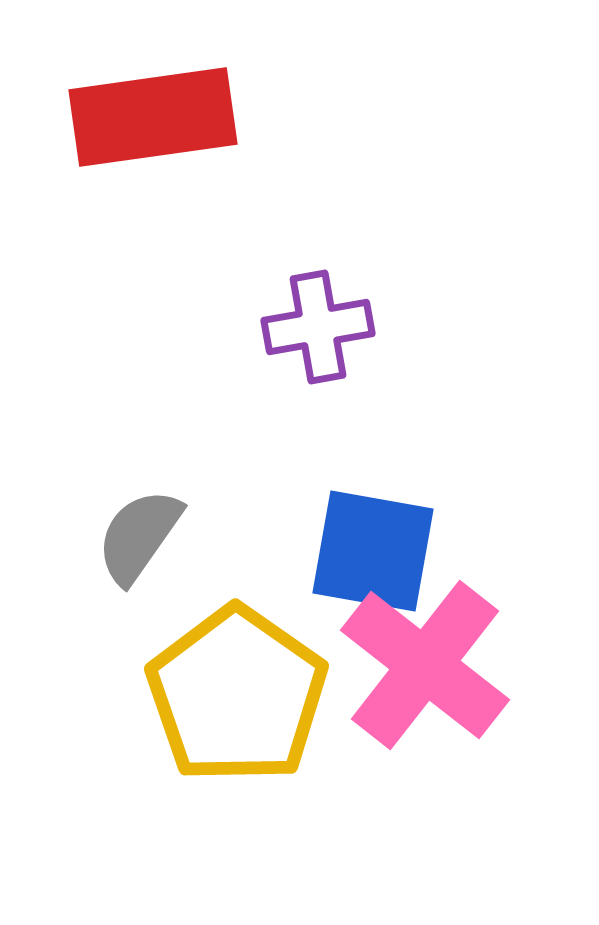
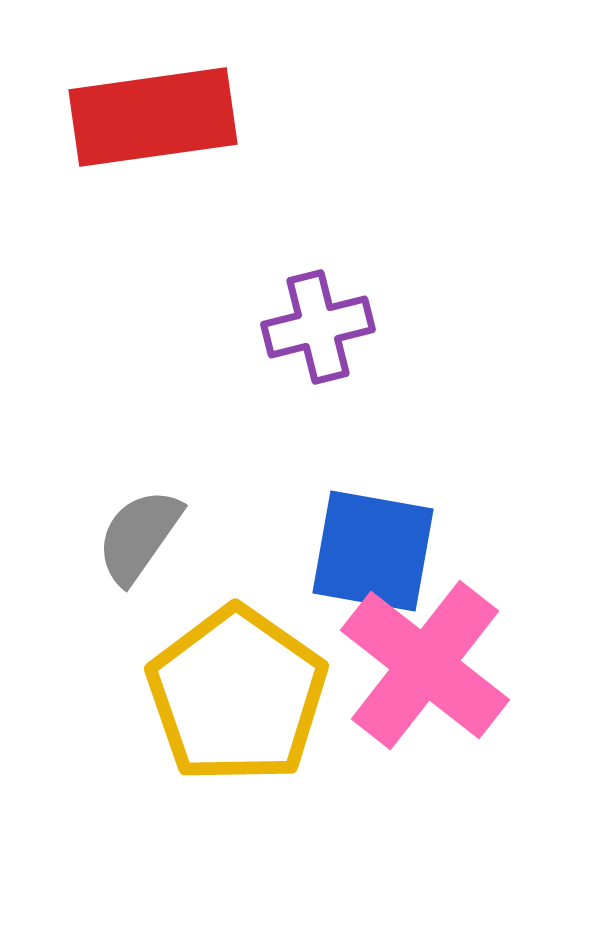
purple cross: rotated 4 degrees counterclockwise
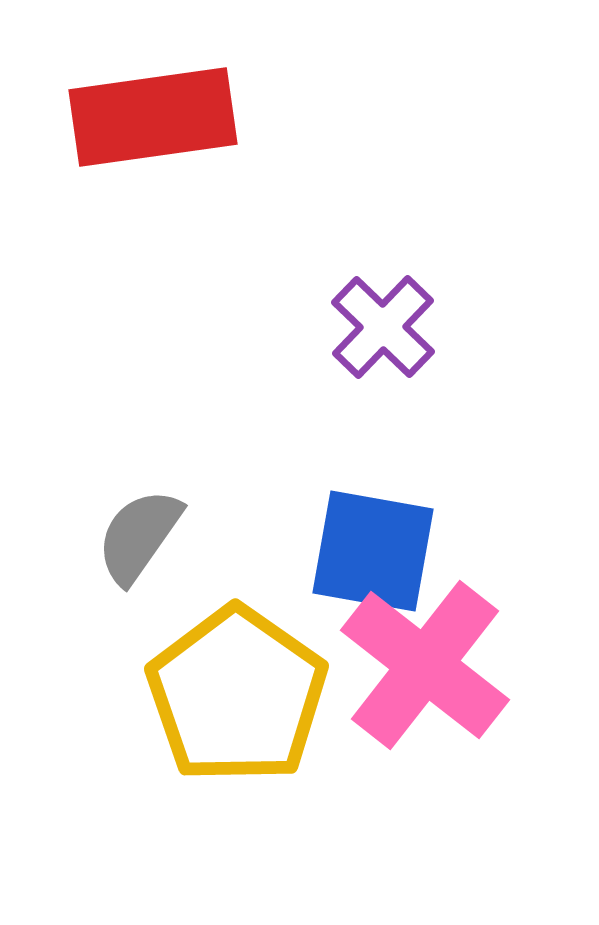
purple cross: moved 65 px right; rotated 32 degrees counterclockwise
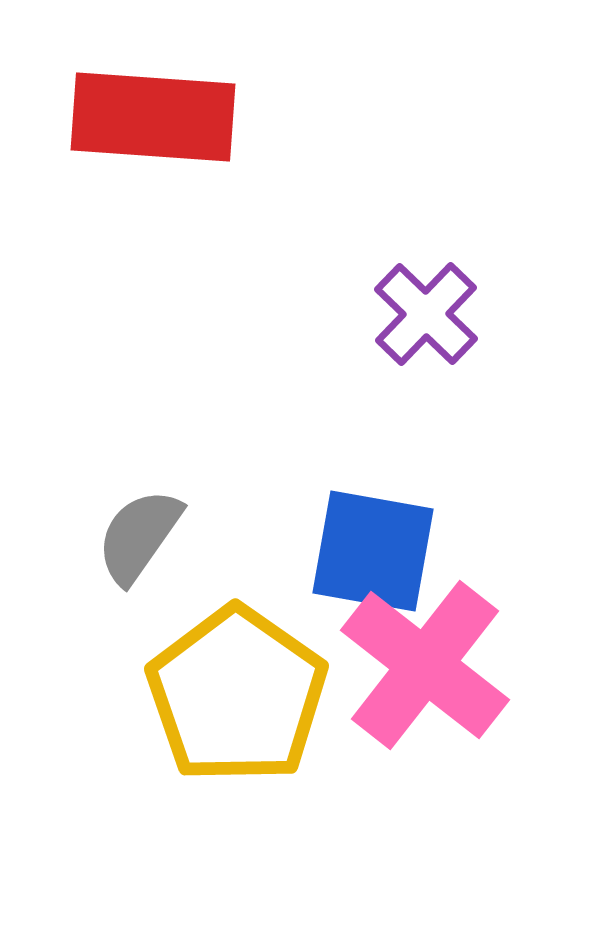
red rectangle: rotated 12 degrees clockwise
purple cross: moved 43 px right, 13 px up
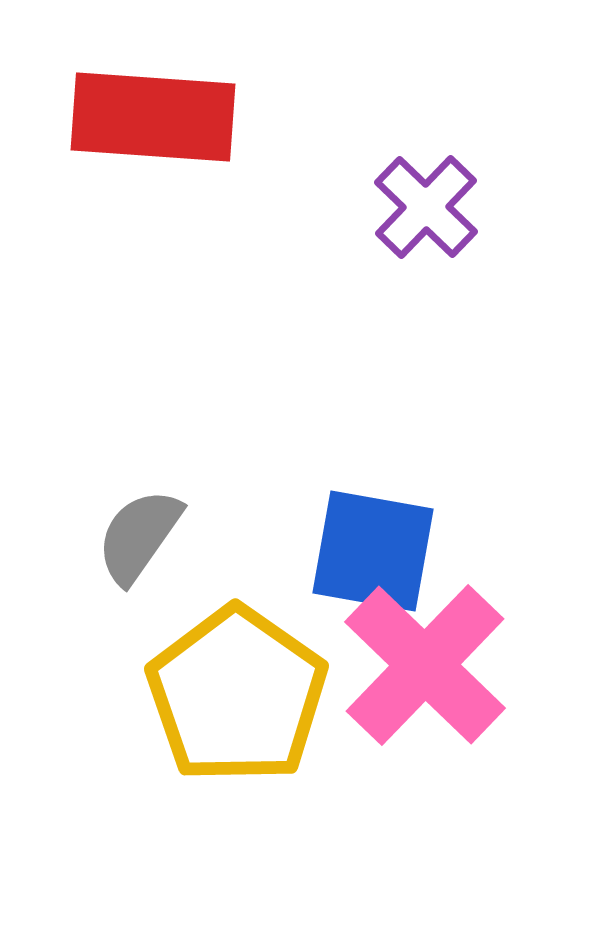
purple cross: moved 107 px up
pink cross: rotated 6 degrees clockwise
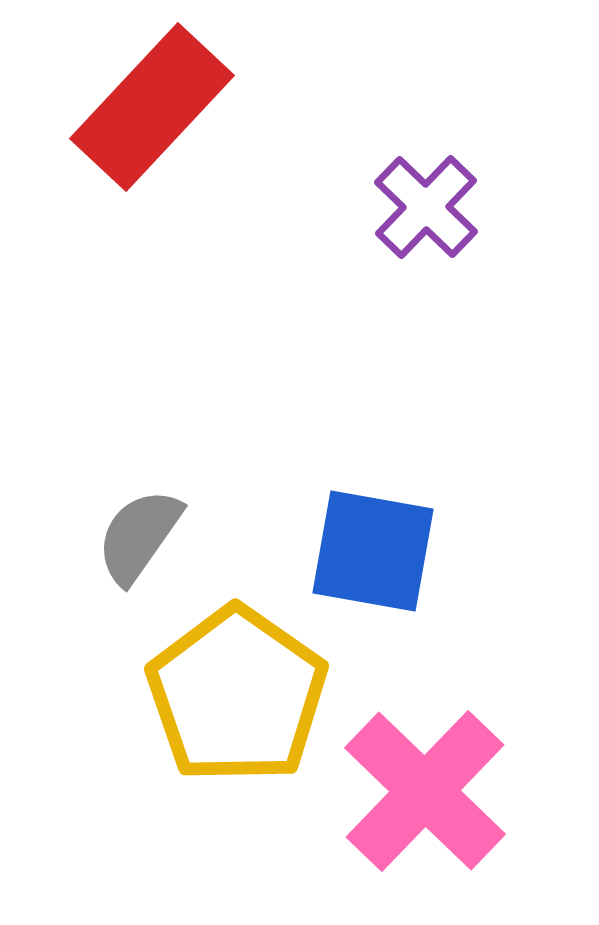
red rectangle: moved 1 px left, 10 px up; rotated 51 degrees counterclockwise
pink cross: moved 126 px down
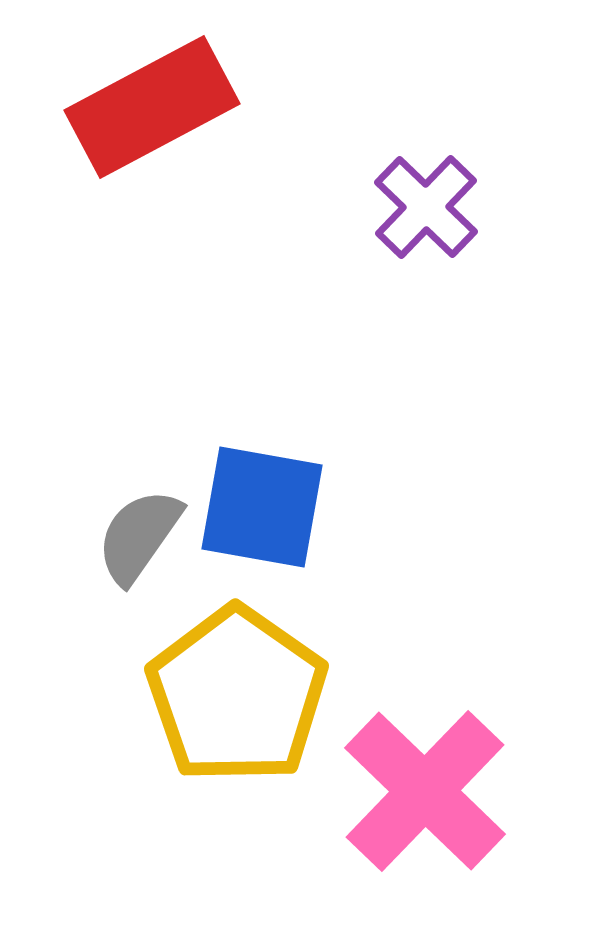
red rectangle: rotated 19 degrees clockwise
blue square: moved 111 px left, 44 px up
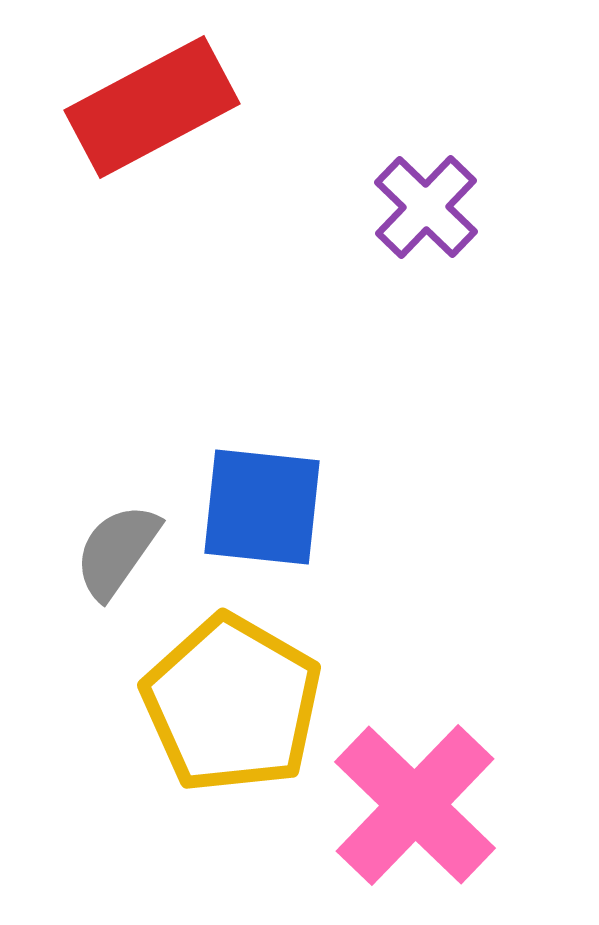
blue square: rotated 4 degrees counterclockwise
gray semicircle: moved 22 px left, 15 px down
yellow pentagon: moved 5 px left, 9 px down; rotated 5 degrees counterclockwise
pink cross: moved 10 px left, 14 px down
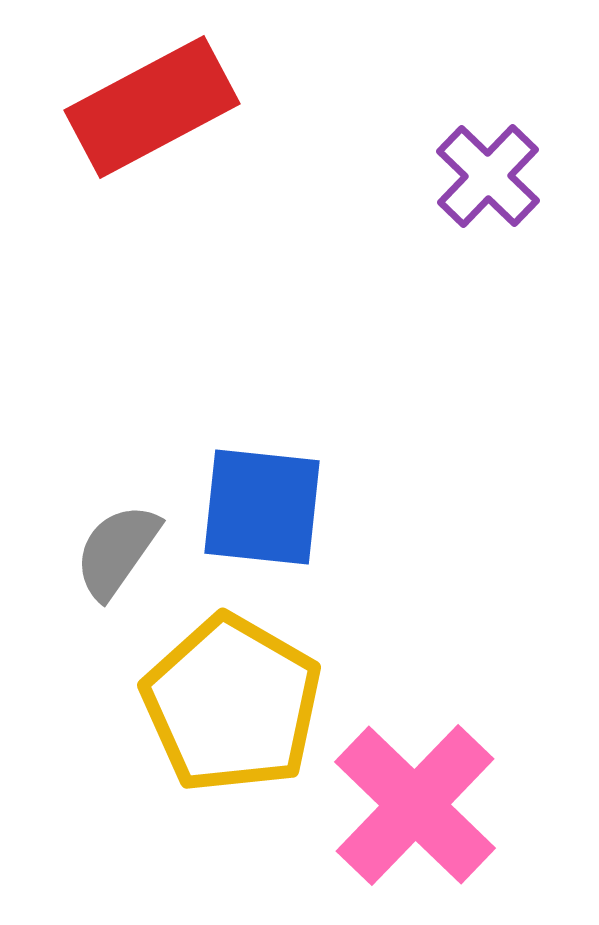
purple cross: moved 62 px right, 31 px up
